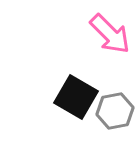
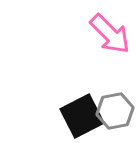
black square: moved 6 px right, 19 px down; rotated 33 degrees clockwise
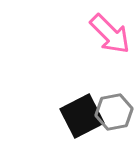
gray hexagon: moved 1 px left, 1 px down
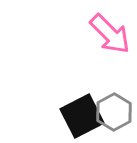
gray hexagon: rotated 18 degrees counterclockwise
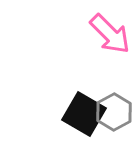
black square: moved 2 px right, 2 px up; rotated 33 degrees counterclockwise
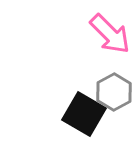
gray hexagon: moved 20 px up
